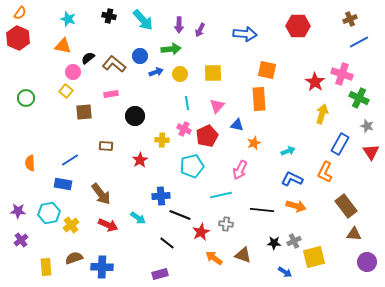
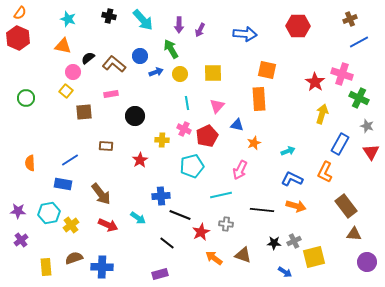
green arrow at (171, 49): rotated 114 degrees counterclockwise
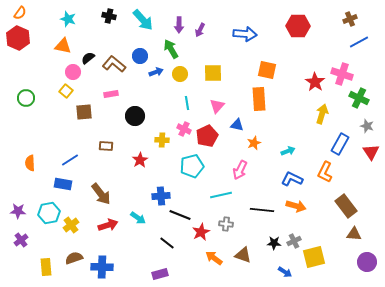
red arrow at (108, 225): rotated 42 degrees counterclockwise
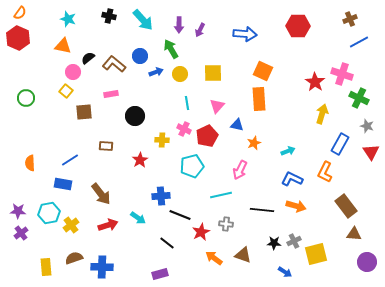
orange square at (267, 70): moved 4 px left, 1 px down; rotated 12 degrees clockwise
purple cross at (21, 240): moved 7 px up
yellow square at (314, 257): moved 2 px right, 3 px up
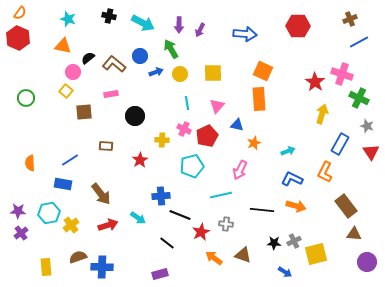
cyan arrow at (143, 20): moved 3 px down; rotated 20 degrees counterclockwise
brown semicircle at (74, 258): moved 4 px right, 1 px up
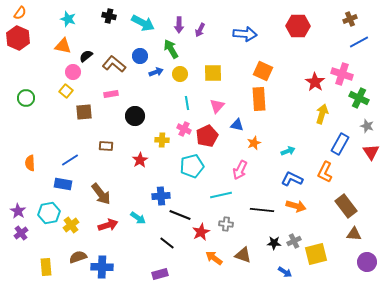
black semicircle at (88, 58): moved 2 px left, 2 px up
purple star at (18, 211): rotated 28 degrees clockwise
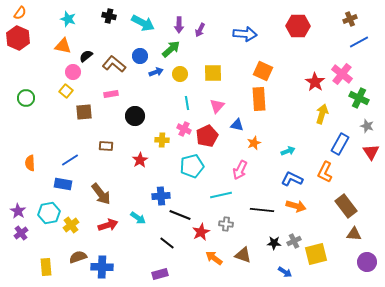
green arrow at (171, 49): rotated 78 degrees clockwise
pink cross at (342, 74): rotated 20 degrees clockwise
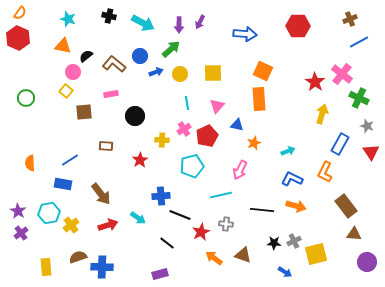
purple arrow at (200, 30): moved 8 px up
pink cross at (184, 129): rotated 32 degrees clockwise
